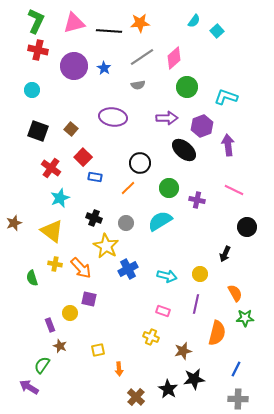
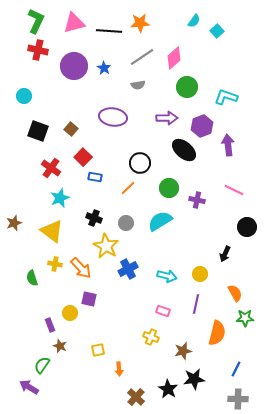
cyan circle at (32, 90): moved 8 px left, 6 px down
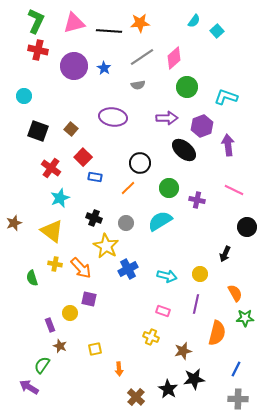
yellow square at (98, 350): moved 3 px left, 1 px up
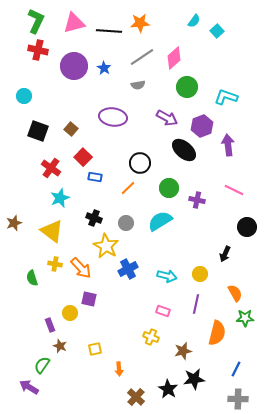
purple arrow at (167, 118): rotated 30 degrees clockwise
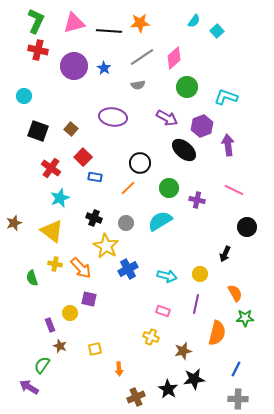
brown cross at (136, 397): rotated 24 degrees clockwise
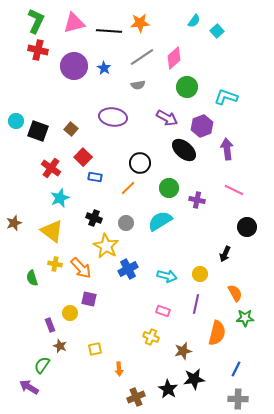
cyan circle at (24, 96): moved 8 px left, 25 px down
purple arrow at (228, 145): moved 1 px left, 4 px down
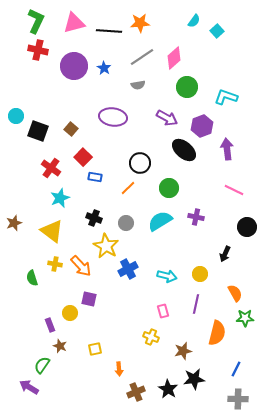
cyan circle at (16, 121): moved 5 px up
purple cross at (197, 200): moved 1 px left, 17 px down
orange arrow at (81, 268): moved 2 px up
pink rectangle at (163, 311): rotated 56 degrees clockwise
brown cross at (136, 397): moved 5 px up
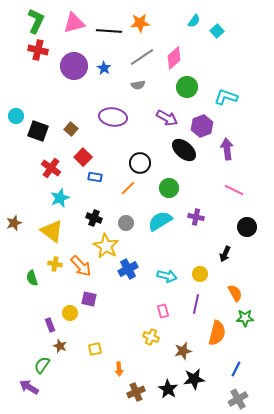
gray cross at (238, 399): rotated 30 degrees counterclockwise
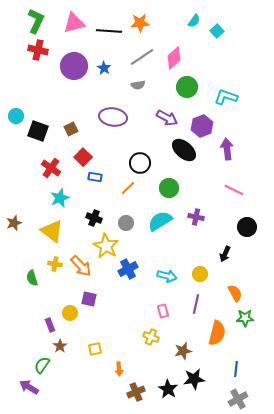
brown square at (71, 129): rotated 24 degrees clockwise
brown star at (60, 346): rotated 16 degrees clockwise
blue line at (236, 369): rotated 21 degrees counterclockwise
